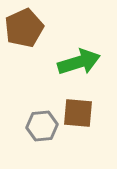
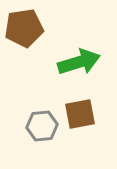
brown pentagon: rotated 15 degrees clockwise
brown square: moved 2 px right, 1 px down; rotated 16 degrees counterclockwise
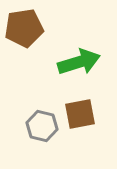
gray hexagon: rotated 20 degrees clockwise
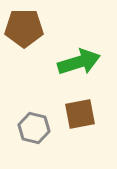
brown pentagon: rotated 9 degrees clockwise
gray hexagon: moved 8 px left, 2 px down
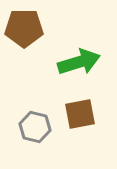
gray hexagon: moved 1 px right, 1 px up
